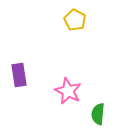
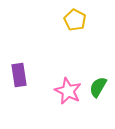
green semicircle: moved 27 px up; rotated 25 degrees clockwise
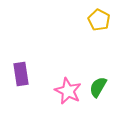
yellow pentagon: moved 24 px right
purple rectangle: moved 2 px right, 1 px up
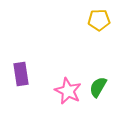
yellow pentagon: rotated 30 degrees counterclockwise
